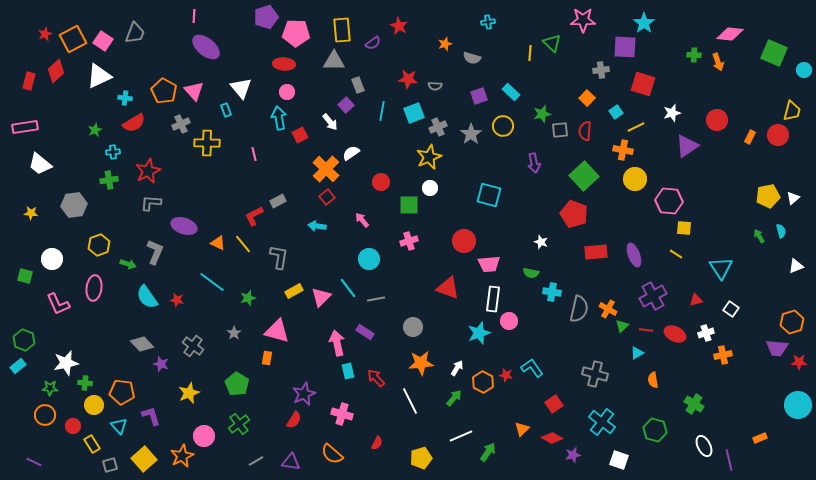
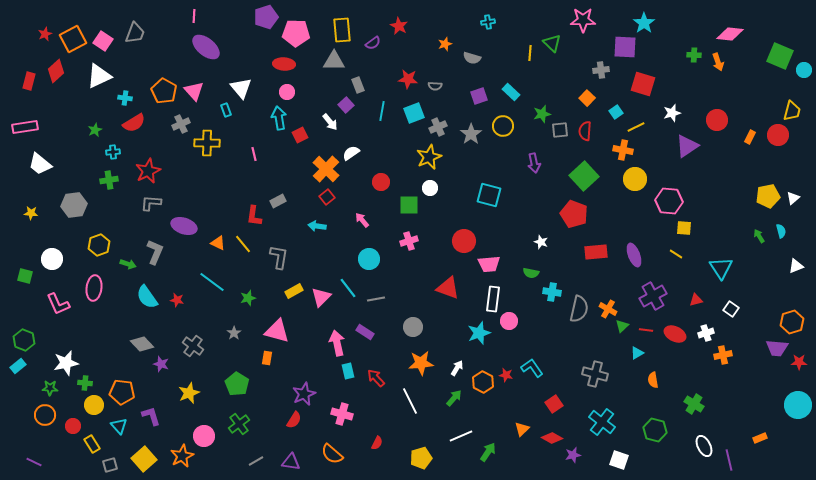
green square at (774, 53): moved 6 px right, 3 px down
red L-shape at (254, 216): rotated 55 degrees counterclockwise
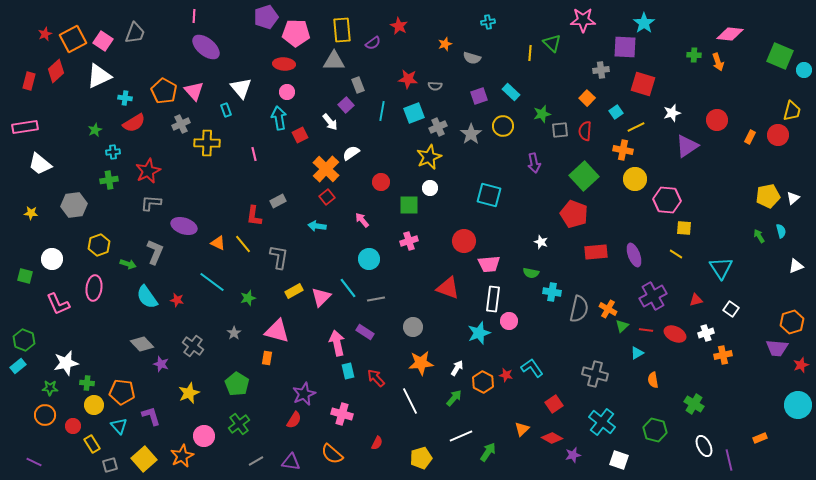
pink hexagon at (669, 201): moved 2 px left, 1 px up
red star at (799, 362): moved 2 px right, 3 px down; rotated 21 degrees counterclockwise
green cross at (85, 383): moved 2 px right
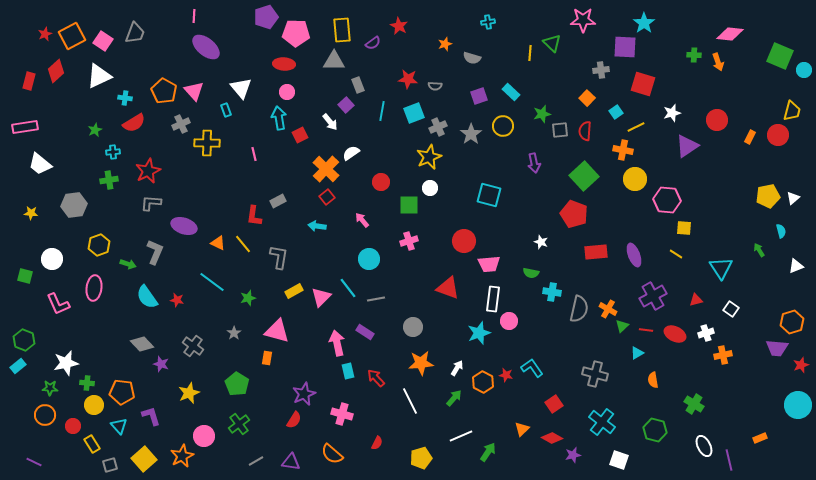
orange square at (73, 39): moved 1 px left, 3 px up
green arrow at (759, 236): moved 14 px down
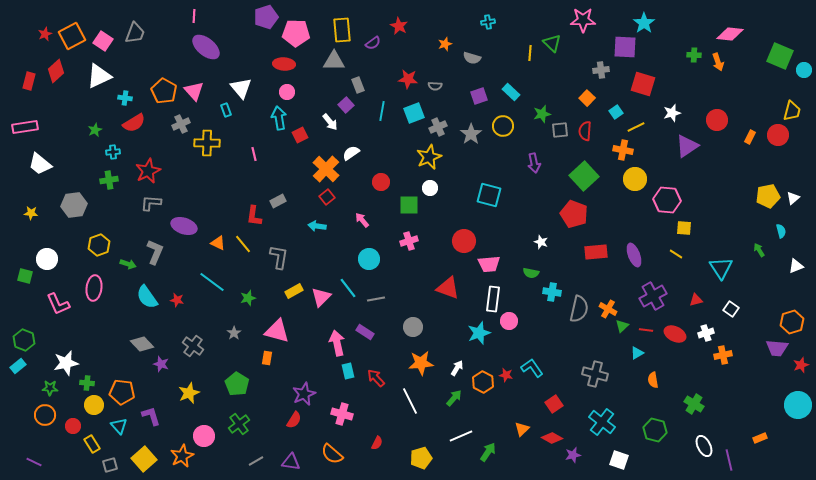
white circle at (52, 259): moved 5 px left
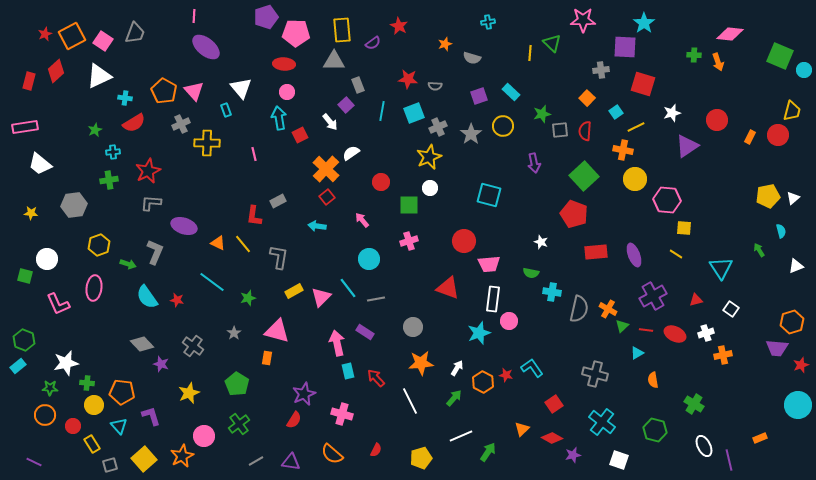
red semicircle at (377, 443): moved 1 px left, 7 px down
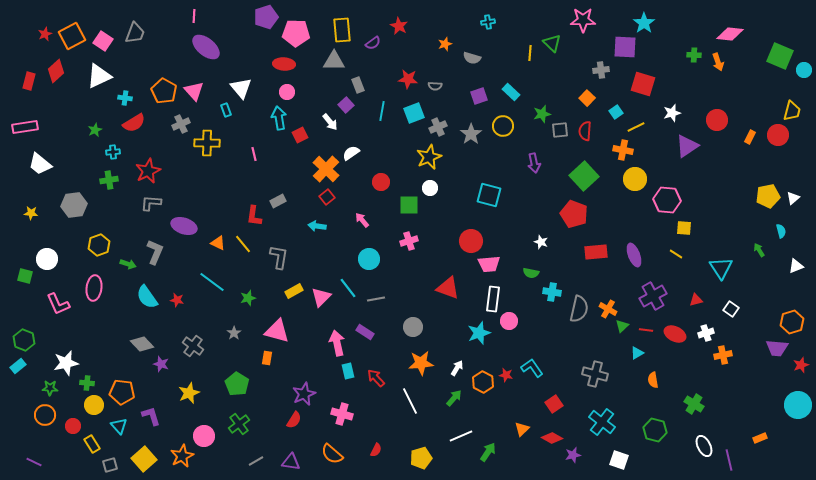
red circle at (464, 241): moved 7 px right
